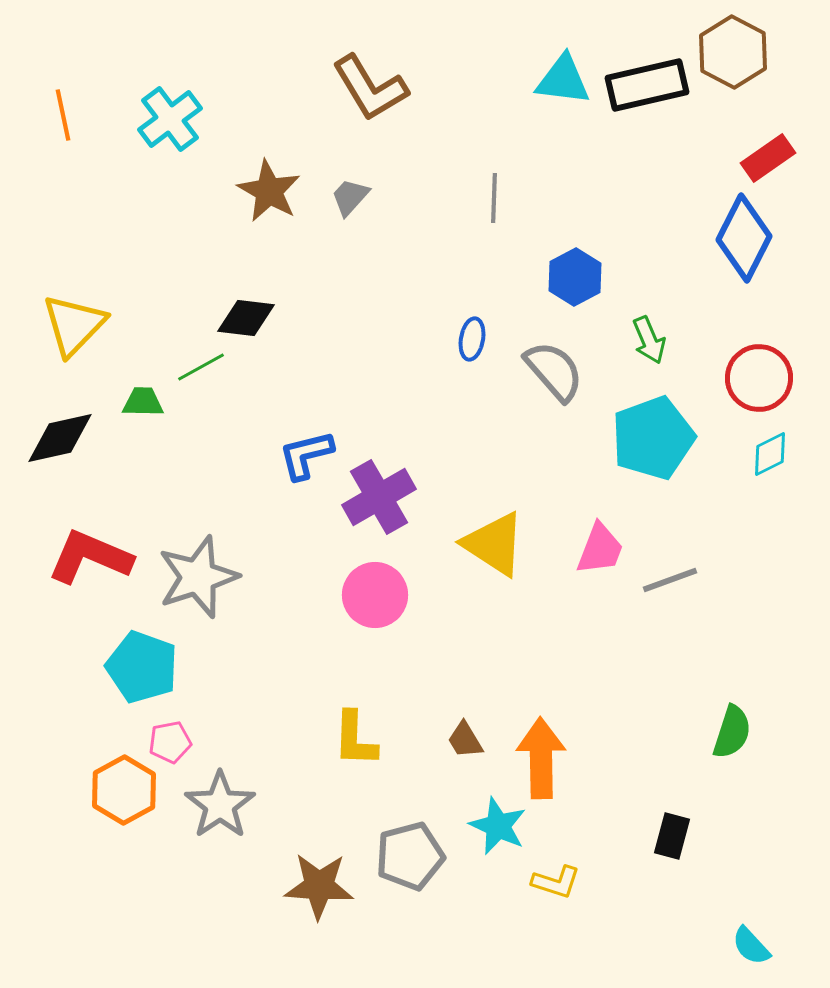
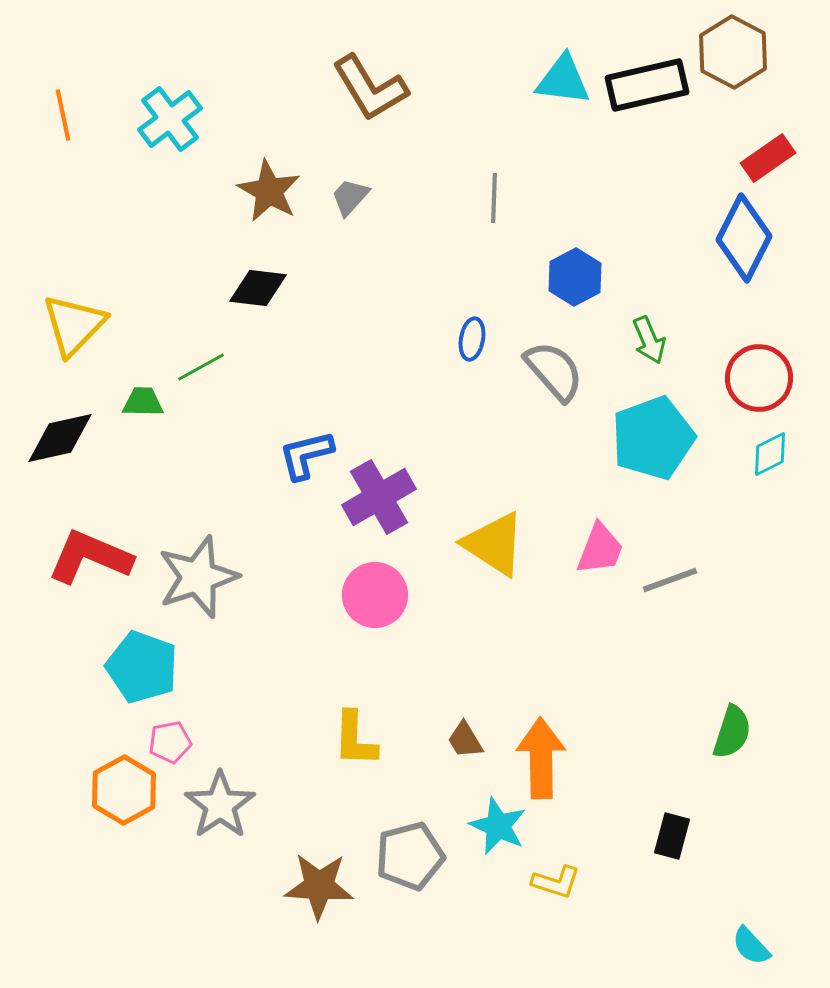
black diamond at (246, 318): moved 12 px right, 30 px up
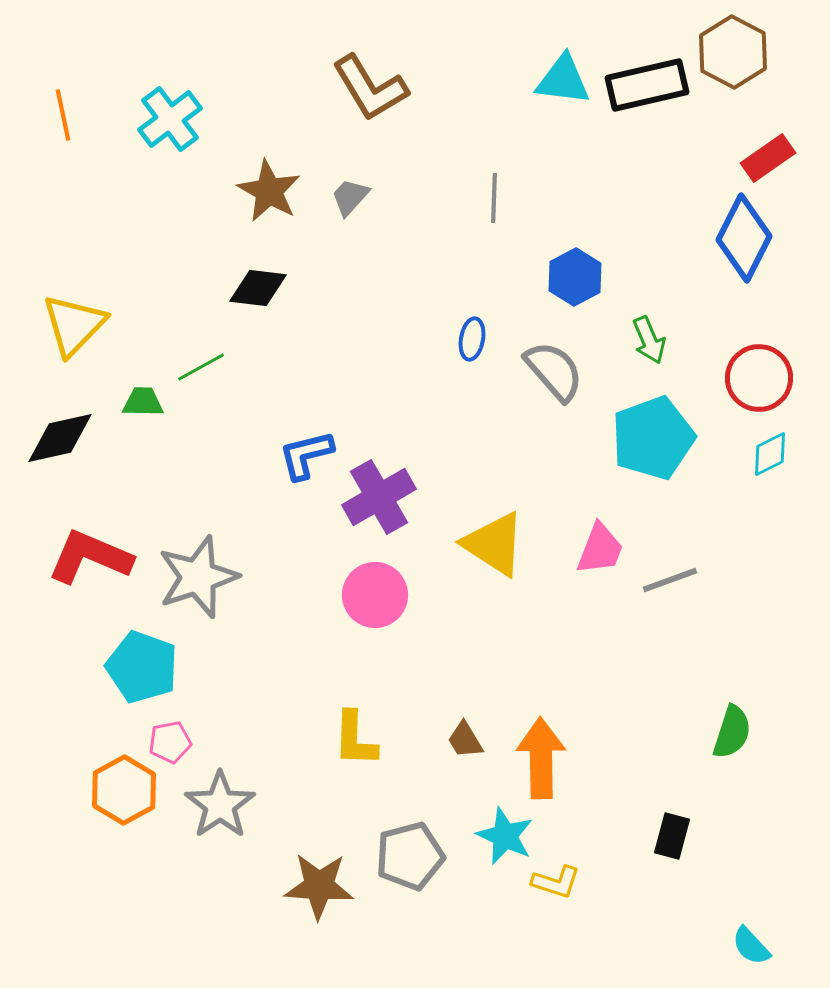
cyan star at (498, 826): moved 7 px right, 10 px down
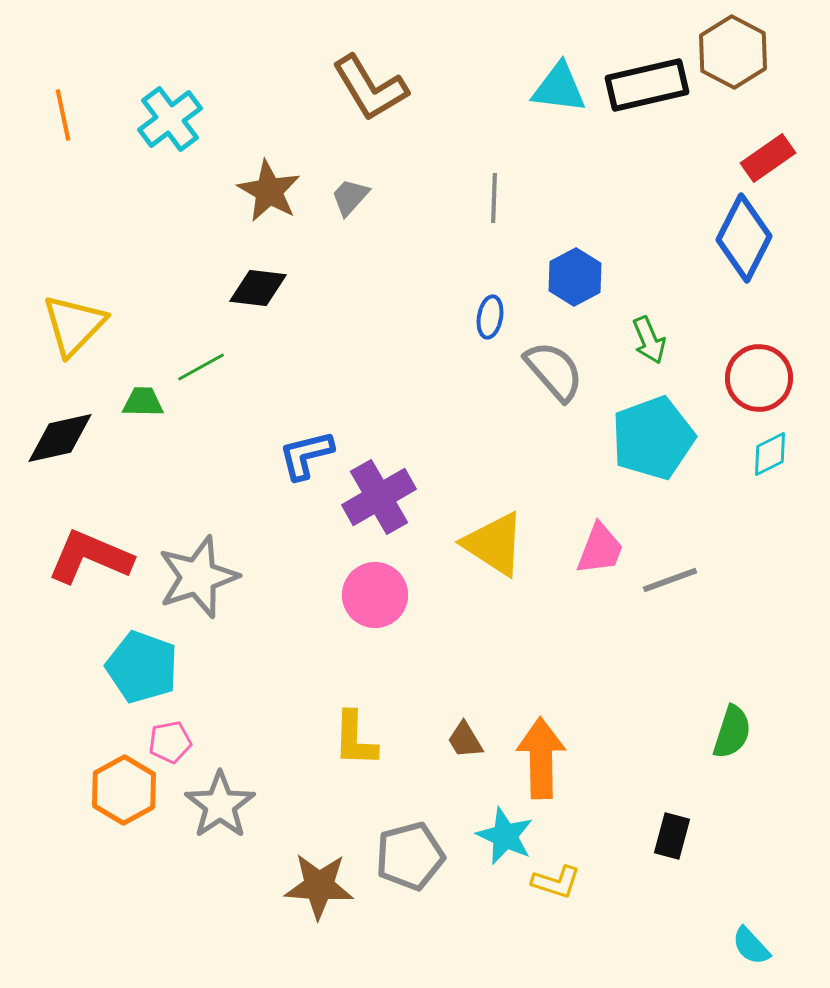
cyan triangle at (563, 80): moved 4 px left, 8 px down
blue ellipse at (472, 339): moved 18 px right, 22 px up
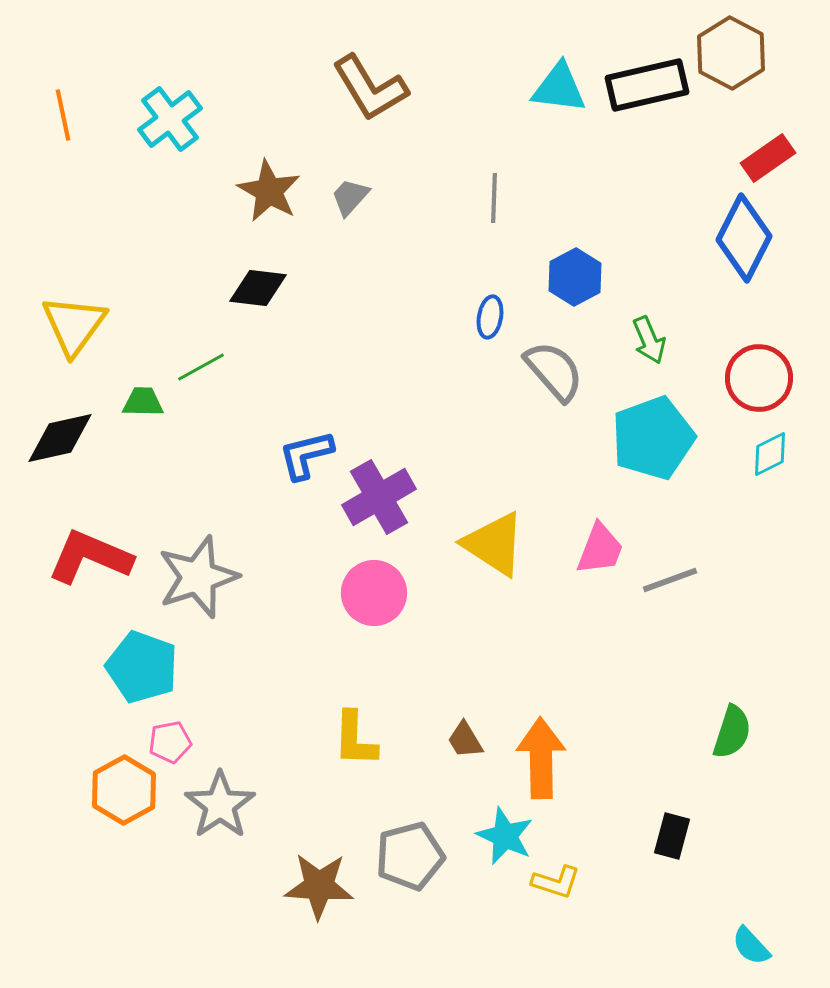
brown hexagon at (733, 52): moved 2 px left, 1 px down
yellow triangle at (74, 325): rotated 8 degrees counterclockwise
pink circle at (375, 595): moved 1 px left, 2 px up
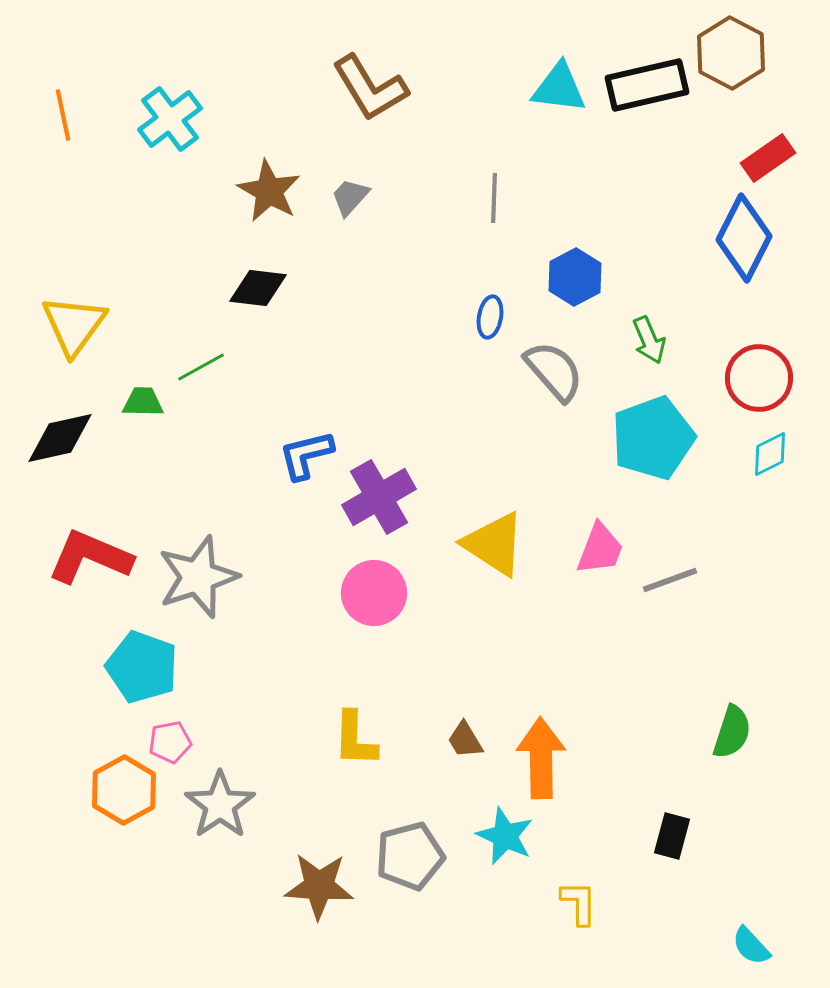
yellow L-shape at (556, 882): moved 23 px right, 21 px down; rotated 108 degrees counterclockwise
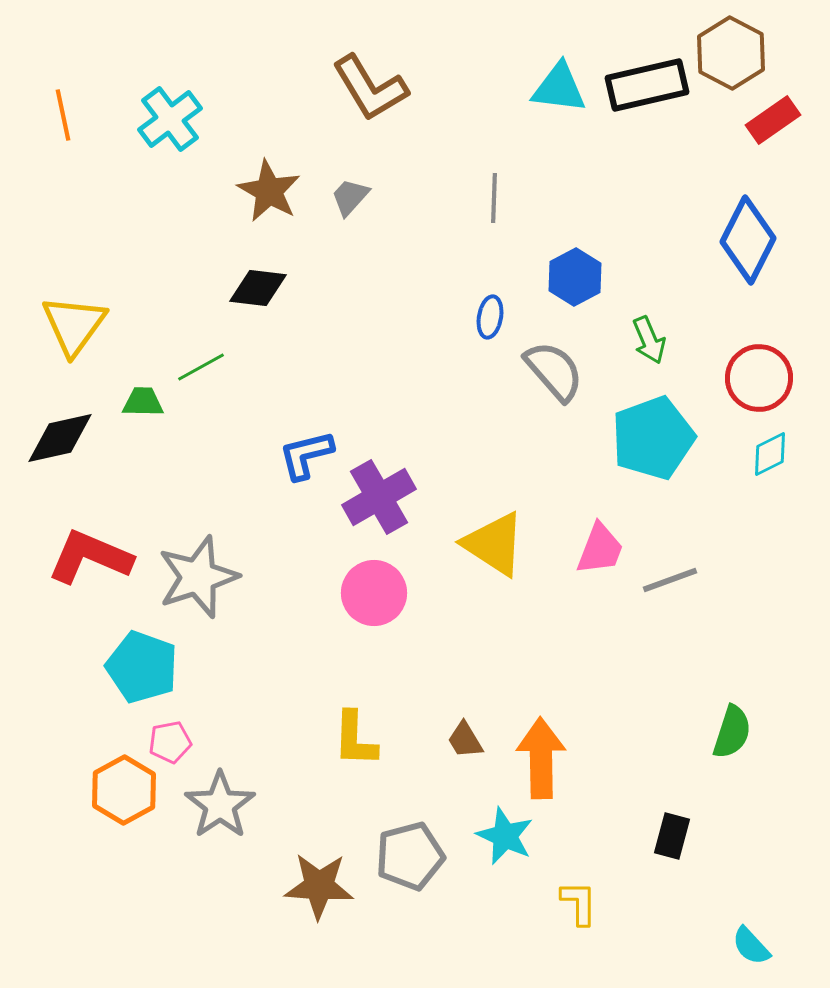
red rectangle at (768, 158): moved 5 px right, 38 px up
blue diamond at (744, 238): moved 4 px right, 2 px down
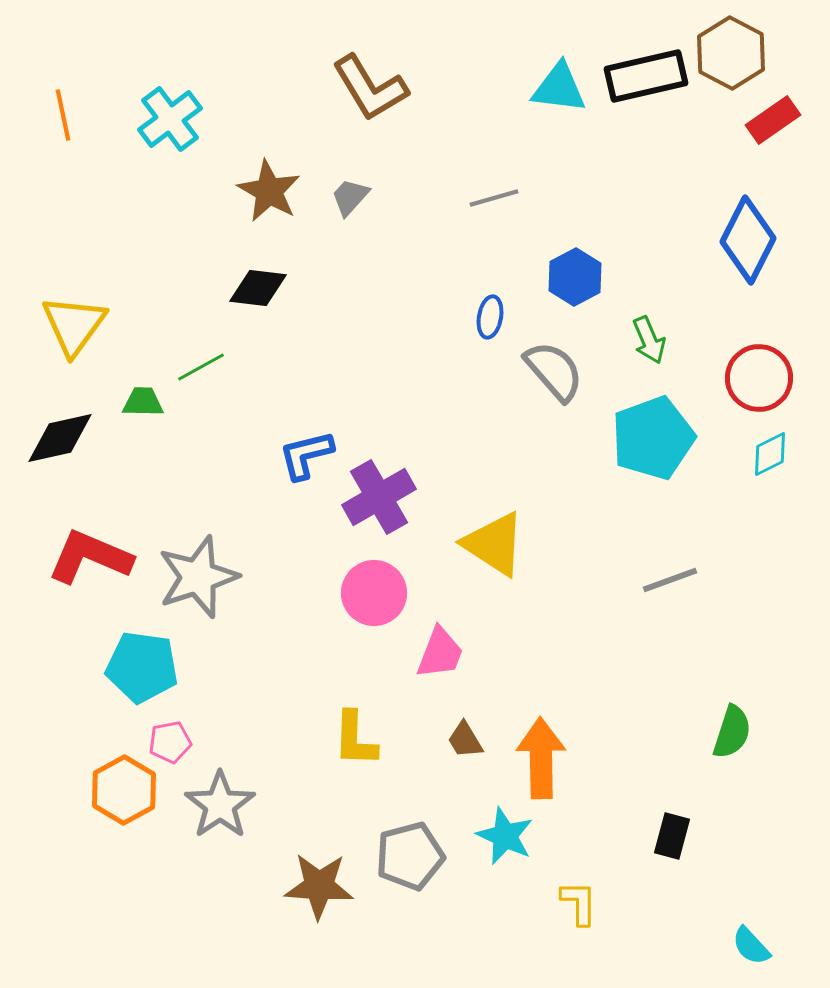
black rectangle at (647, 85): moved 1 px left, 9 px up
gray line at (494, 198): rotated 72 degrees clockwise
pink trapezoid at (600, 549): moved 160 px left, 104 px down
cyan pentagon at (142, 667): rotated 12 degrees counterclockwise
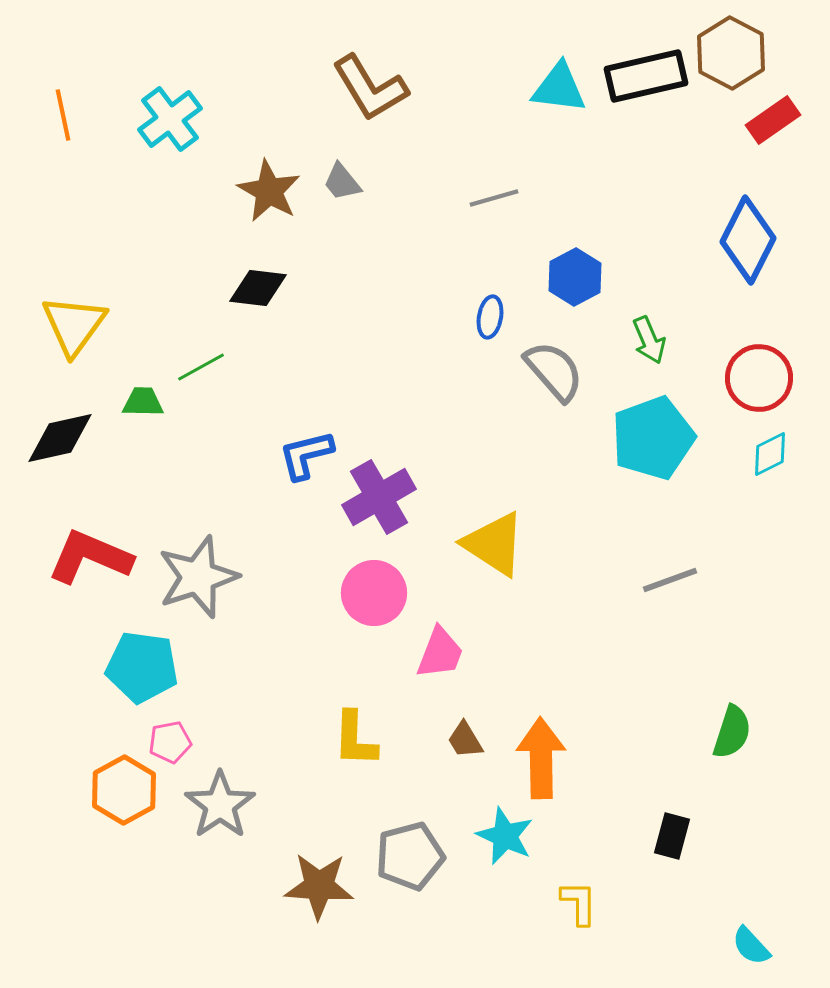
gray trapezoid at (350, 197): moved 8 px left, 15 px up; rotated 81 degrees counterclockwise
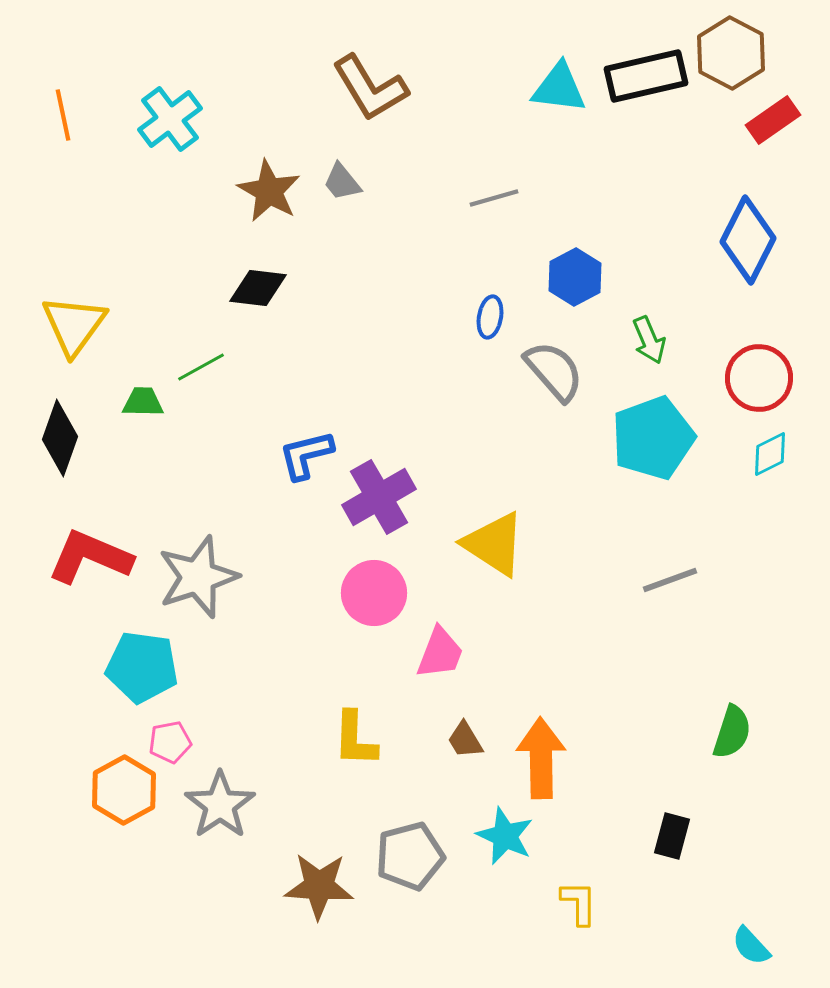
black diamond at (60, 438): rotated 58 degrees counterclockwise
